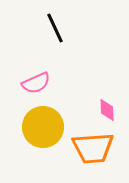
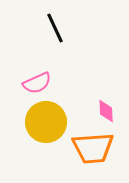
pink semicircle: moved 1 px right
pink diamond: moved 1 px left, 1 px down
yellow circle: moved 3 px right, 5 px up
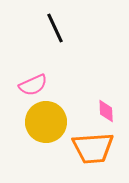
pink semicircle: moved 4 px left, 2 px down
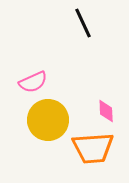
black line: moved 28 px right, 5 px up
pink semicircle: moved 3 px up
yellow circle: moved 2 px right, 2 px up
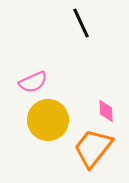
black line: moved 2 px left
orange trapezoid: rotated 132 degrees clockwise
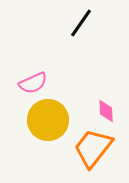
black line: rotated 60 degrees clockwise
pink semicircle: moved 1 px down
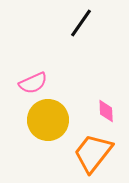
orange trapezoid: moved 5 px down
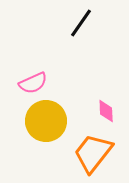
yellow circle: moved 2 px left, 1 px down
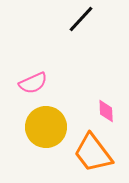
black line: moved 4 px up; rotated 8 degrees clockwise
yellow circle: moved 6 px down
orange trapezoid: rotated 75 degrees counterclockwise
